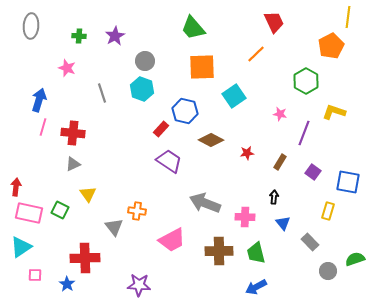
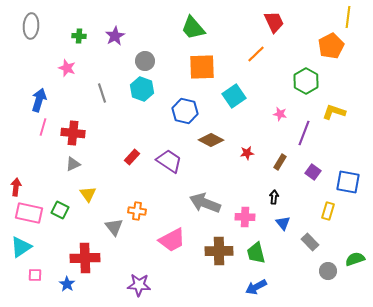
red rectangle at (161, 129): moved 29 px left, 28 px down
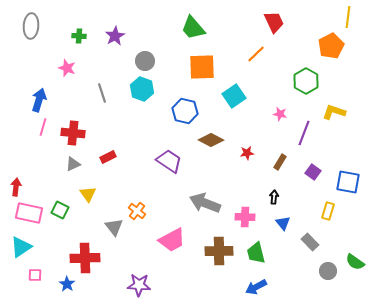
red rectangle at (132, 157): moved 24 px left; rotated 21 degrees clockwise
orange cross at (137, 211): rotated 30 degrees clockwise
green semicircle at (355, 259): moved 3 px down; rotated 126 degrees counterclockwise
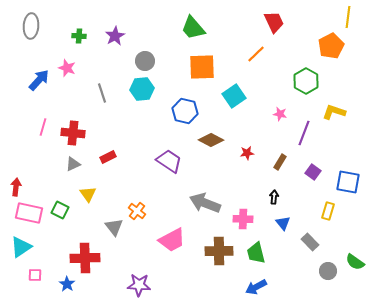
cyan hexagon at (142, 89): rotated 25 degrees counterclockwise
blue arrow at (39, 100): moved 20 px up; rotated 25 degrees clockwise
pink cross at (245, 217): moved 2 px left, 2 px down
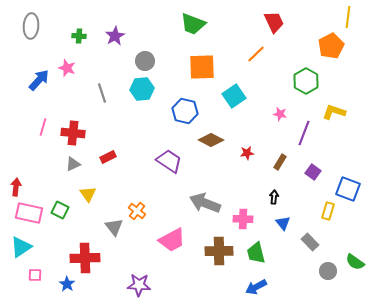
green trapezoid at (193, 28): moved 4 px up; rotated 28 degrees counterclockwise
blue square at (348, 182): moved 7 px down; rotated 10 degrees clockwise
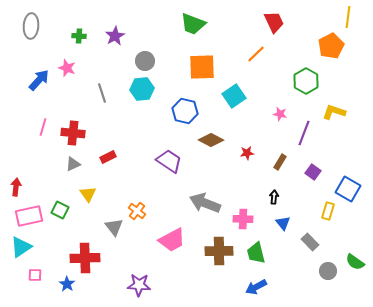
blue square at (348, 189): rotated 10 degrees clockwise
pink rectangle at (29, 213): moved 3 px down; rotated 24 degrees counterclockwise
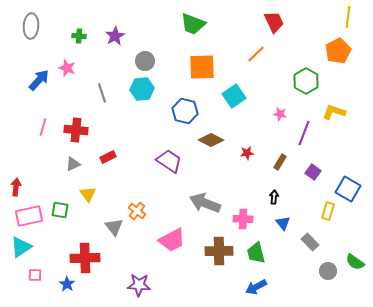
orange pentagon at (331, 46): moved 7 px right, 5 px down
red cross at (73, 133): moved 3 px right, 3 px up
green square at (60, 210): rotated 18 degrees counterclockwise
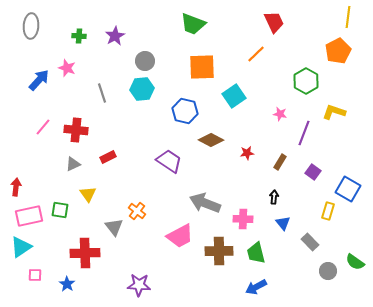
pink line at (43, 127): rotated 24 degrees clockwise
pink trapezoid at (172, 240): moved 8 px right, 4 px up
red cross at (85, 258): moved 5 px up
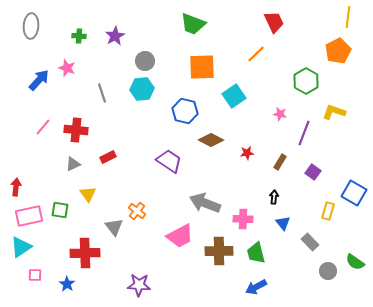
blue square at (348, 189): moved 6 px right, 4 px down
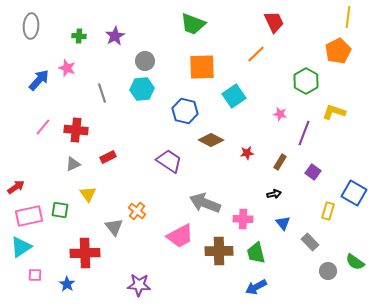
red arrow at (16, 187): rotated 48 degrees clockwise
black arrow at (274, 197): moved 3 px up; rotated 72 degrees clockwise
